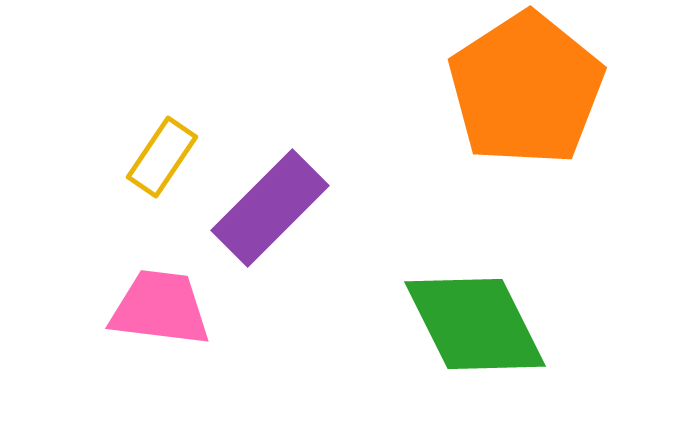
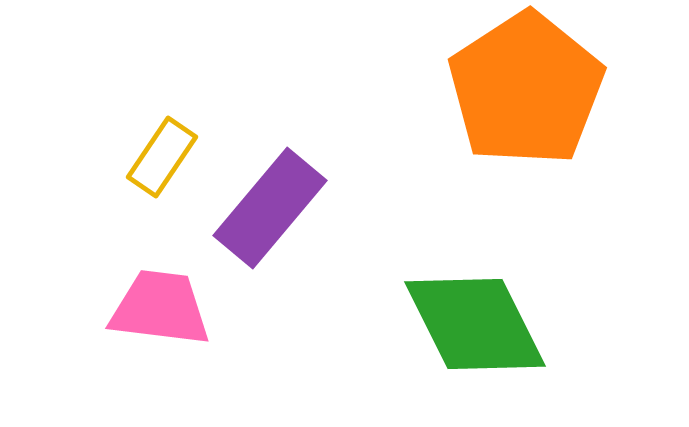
purple rectangle: rotated 5 degrees counterclockwise
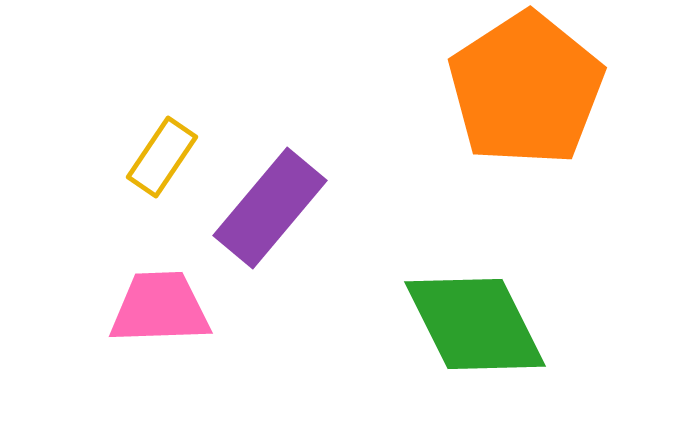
pink trapezoid: rotated 9 degrees counterclockwise
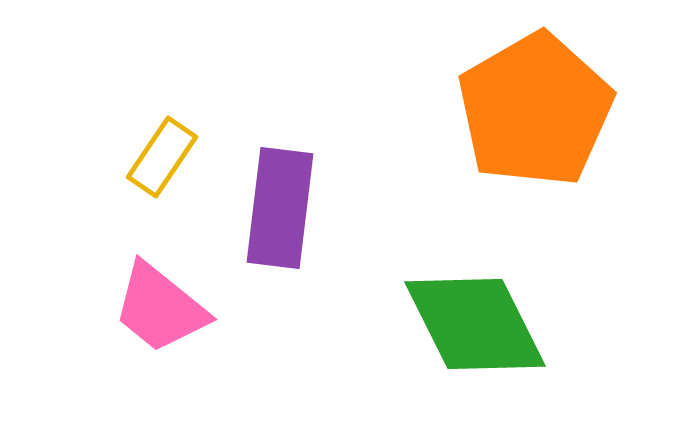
orange pentagon: moved 9 px right, 21 px down; rotated 3 degrees clockwise
purple rectangle: moved 10 px right; rotated 33 degrees counterclockwise
pink trapezoid: rotated 139 degrees counterclockwise
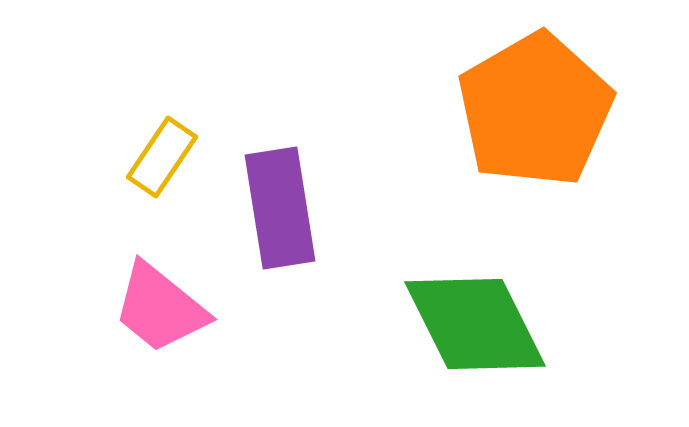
purple rectangle: rotated 16 degrees counterclockwise
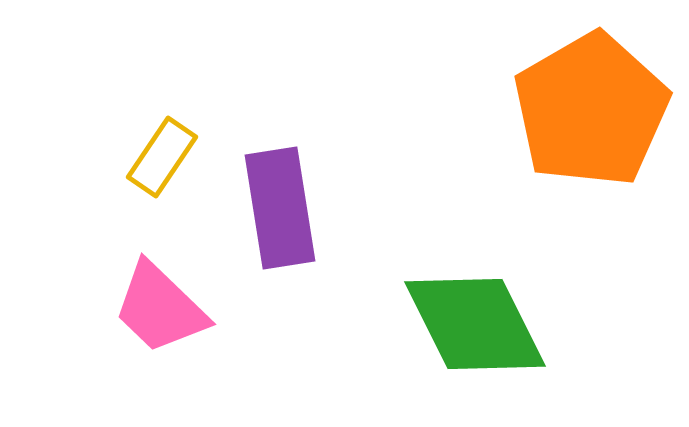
orange pentagon: moved 56 px right
pink trapezoid: rotated 5 degrees clockwise
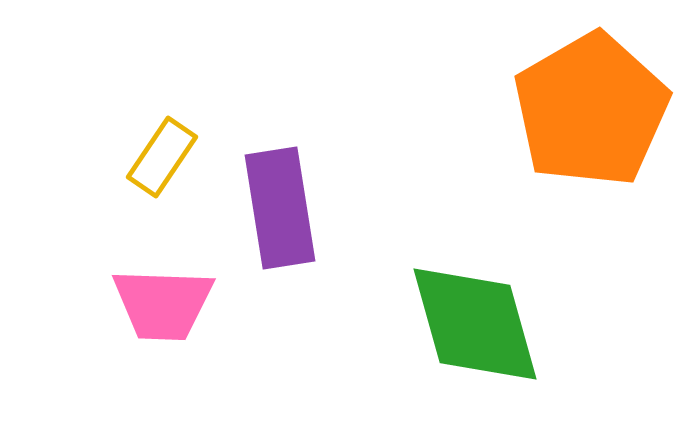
pink trapezoid: moved 3 px right, 4 px up; rotated 42 degrees counterclockwise
green diamond: rotated 11 degrees clockwise
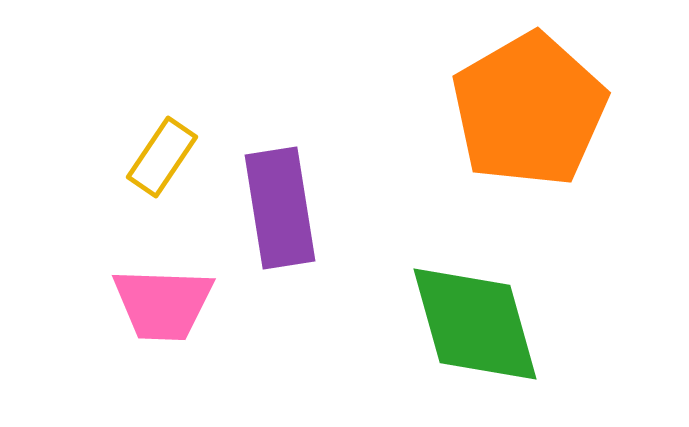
orange pentagon: moved 62 px left
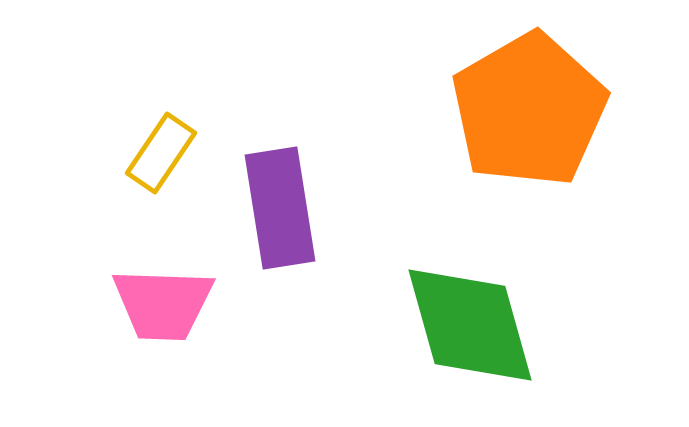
yellow rectangle: moved 1 px left, 4 px up
green diamond: moved 5 px left, 1 px down
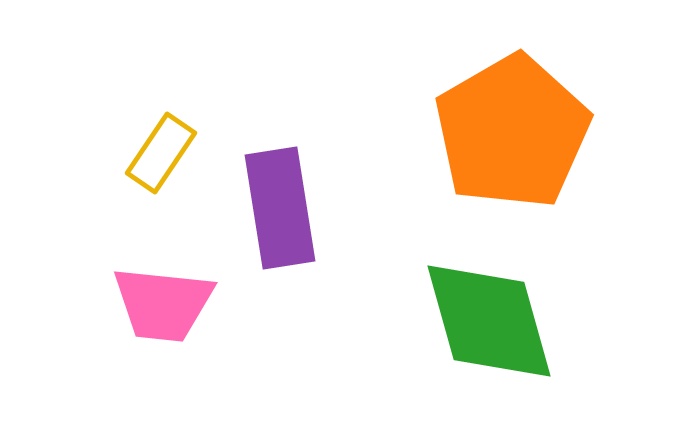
orange pentagon: moved 17 px left, 22 px down
pink trapezoid: rotated 4 degrees clockwise
green diamond: moved 19 px right, 4 px up
